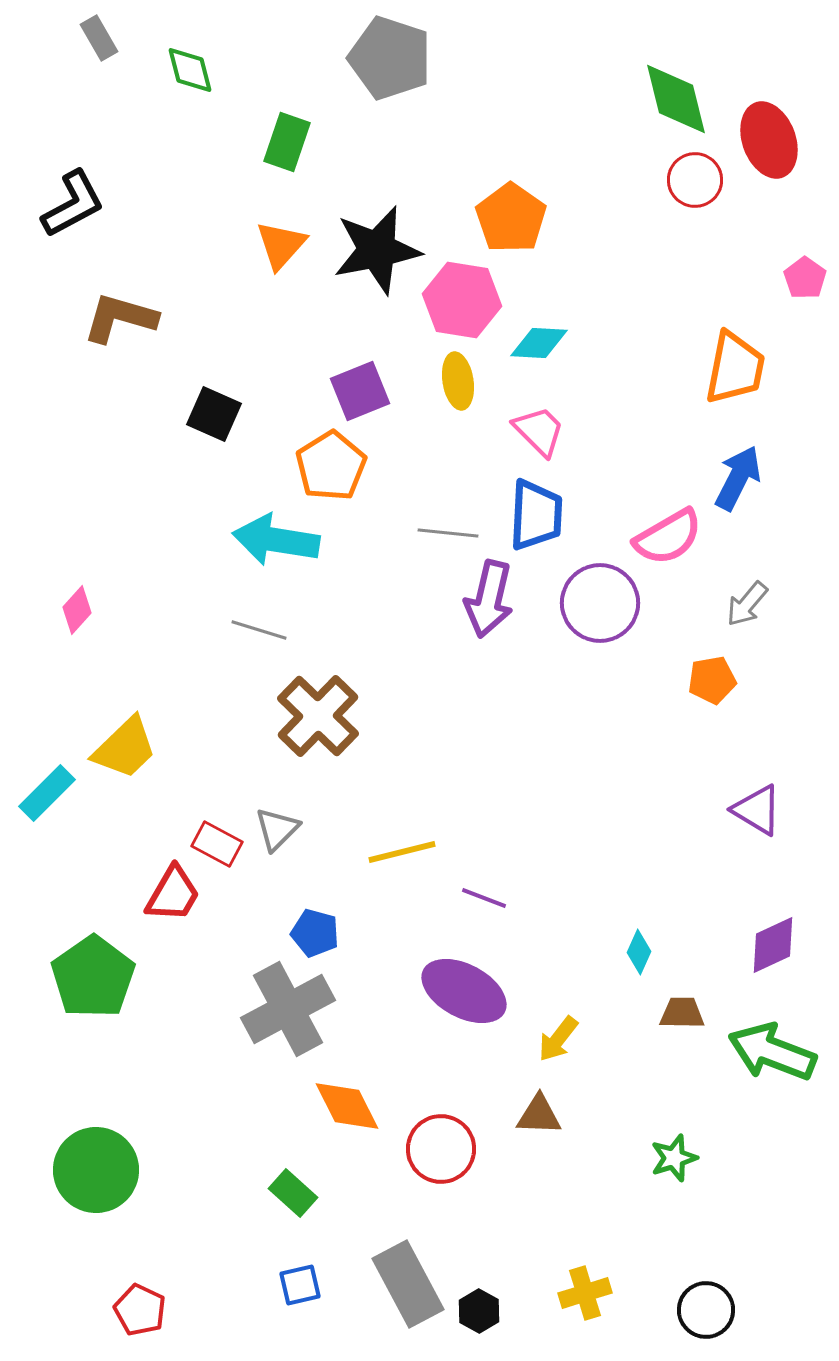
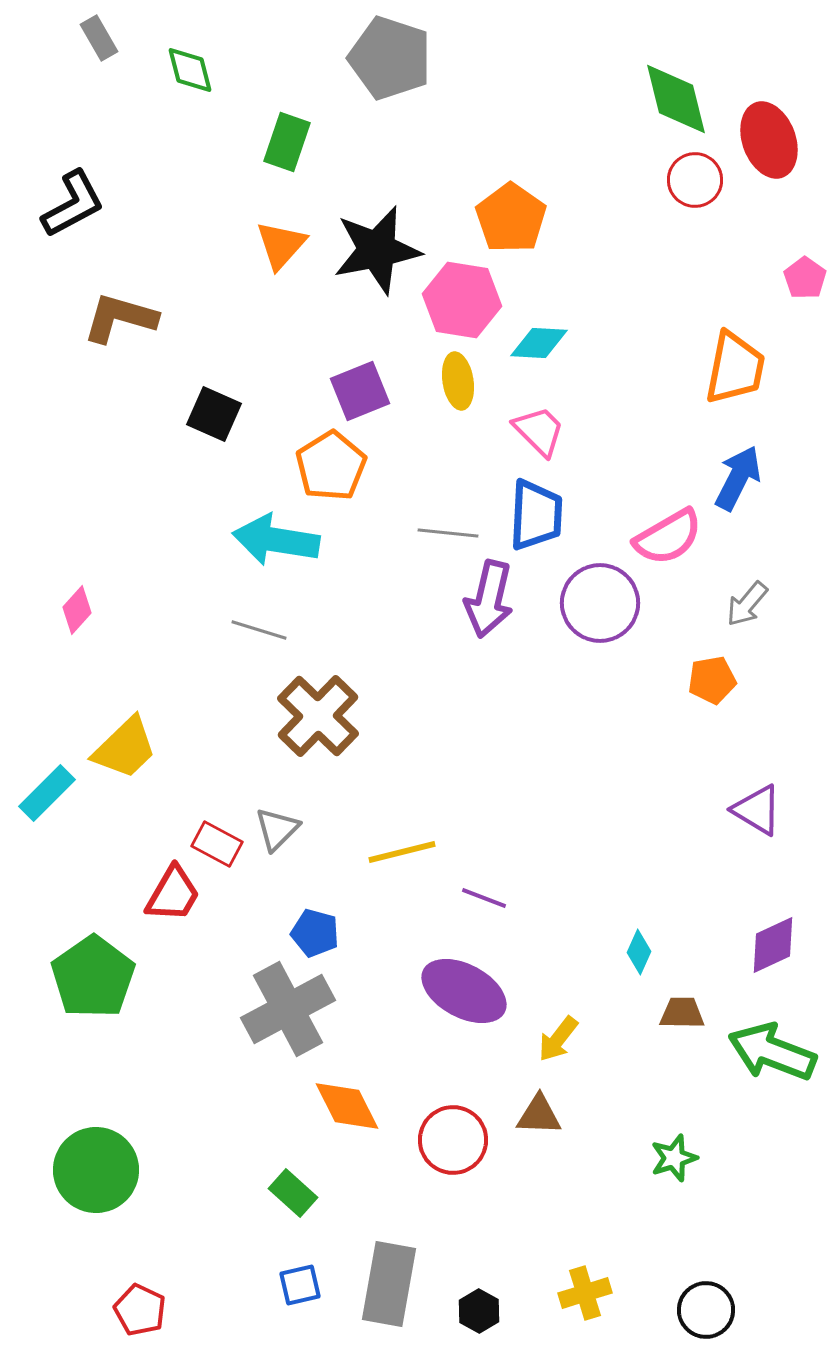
red circle at (441, 1149): moved 12 px right, 9 px up
gray rectangle at (408, 1284): moved 19 px left; rotated 38 degrees clockwise
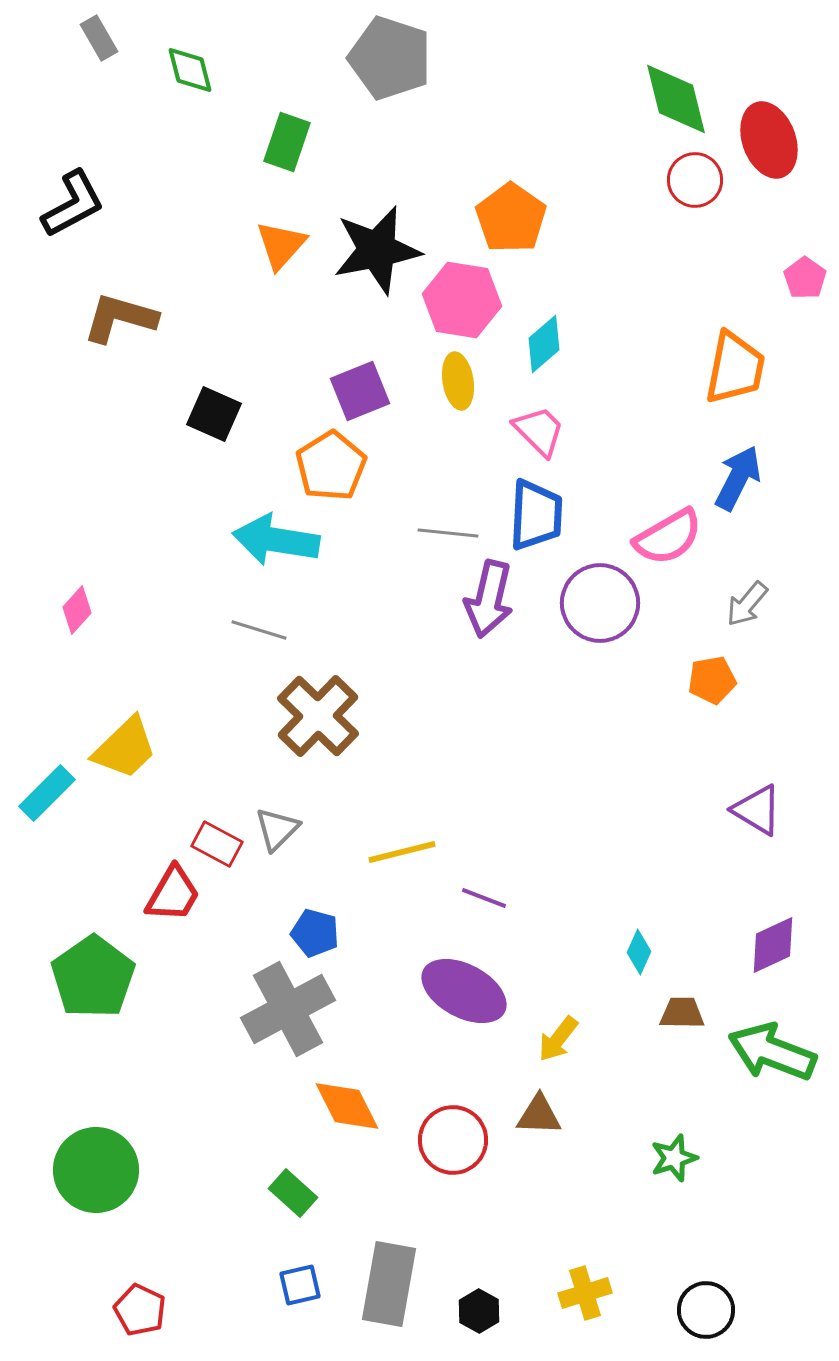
cyan diamond at (539, 343): moved 5 px right, 1 px down; rotated 44 degrees counterclockwise
